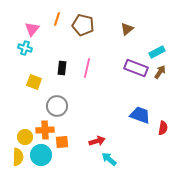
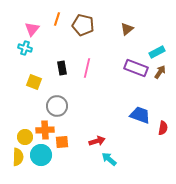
black rectangle: rotated 16 degrees counterclockwise
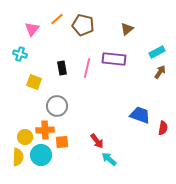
orange line: rotated 32 degrees clockwise
cyan cross: moved 5 px left, 6 px down
purple rectangle: moved 22 px left, 9 px up; rotated 15 degrees counterclockwise
red arrow: rotated 70 degrees clockwise
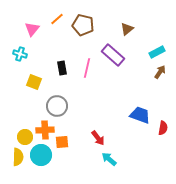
purple rectangle: moved 1 px left, 4 px up; rotated 35 degrees clockwise
red arrow: moved 1 px right, 3 px up
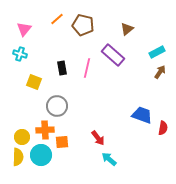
pink triangle: moved 8 px left
blue trapezoid: moved 2 px right
yellow circle: moved 3 px left
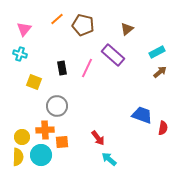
pink line: rotated 12 degrees clockwise
brown arrow: rotated 16 degrees clockwise
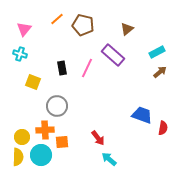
yellow square: moved 1 px left
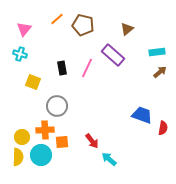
cyan rectangle: rotated 21 degrees clockwise
red arrow: moved 6 px left, 3 px down
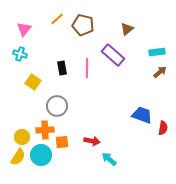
pink line: rotated 24 degrees counterclockwise
yellow square: rotated 14 degrees clockwise
red arrow: rotated 42 degrees counterclockwise
yellow semicircle: rotated 30 degrees clockwise
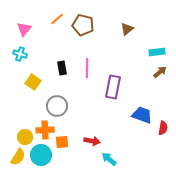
purple rectangle: moved 32 px down; rotated 60 degrees clockwise
yellow circle: moved 3 px right
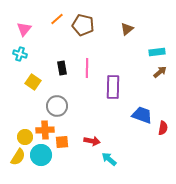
purple rectangle: rotated 10 degrees counterclockwise
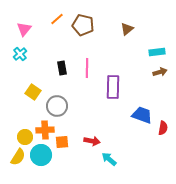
cyan cross: rotated 32 degrees clockwise
brown arrow: rotated 24 degrees clockwise
yellow square: moved 10 px down
